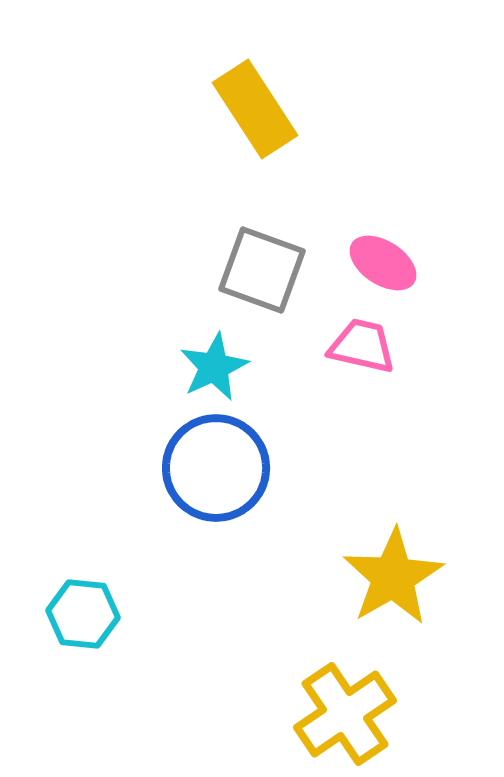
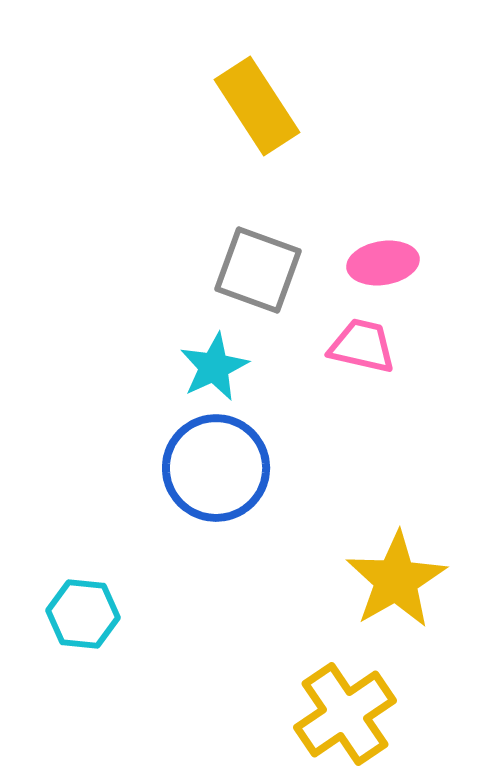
yellow rectangle: moved 2 px right, 3 px up
pink ellipse: rotated 42 degrees counterclockwise
gray square: moved 4 px left
yellow star: moved 3 px right, 3 px down
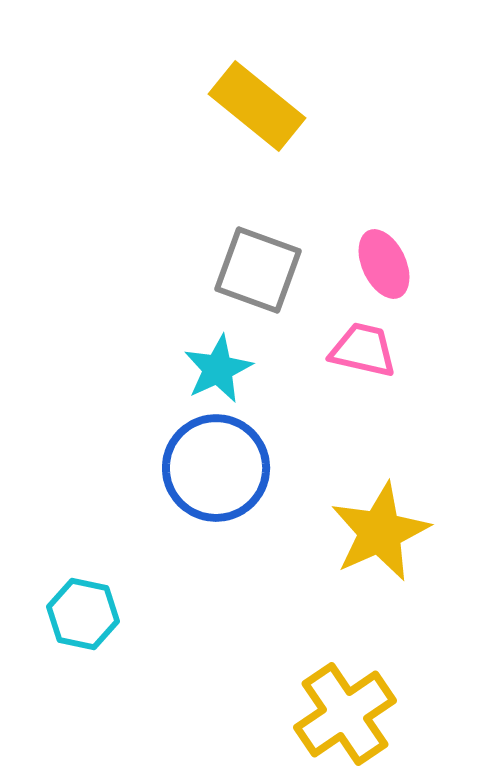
yellow rectangle: rotated 18 degrees counterclockwise
pink ellipse: moved 1 px right, 1 px down; rotated 74 degrees clockwise
pink trapezoid: moved 1 px right, 4 px down
cyan star: moved 4 px right, 2 px down
yellow star: moved 16 px left, 48 px up; rotated 6 degrees clockwise
cyan hexagon: rotated 6 degrees clockwise
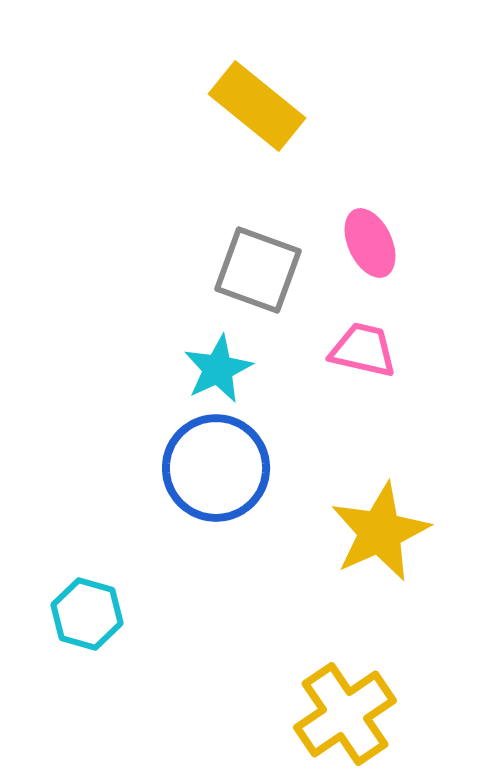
pink ellipse: moved 14 px left, 21 px up
cyan hexagon: moved 4 px right; rotated 4 degrees clockwise
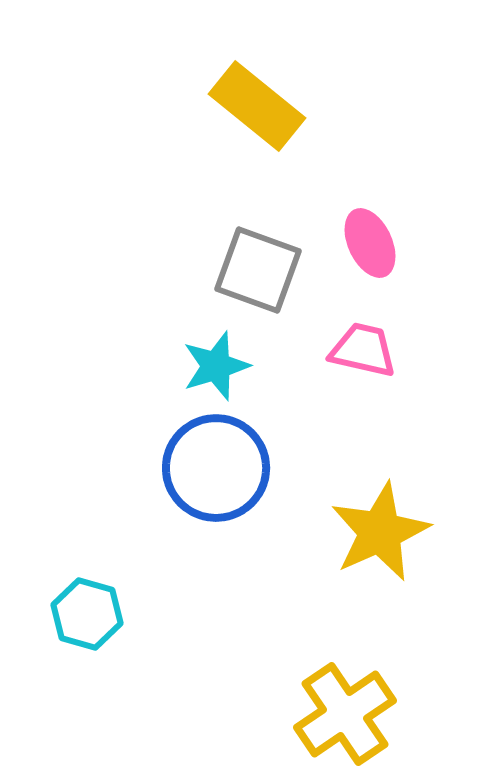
cyan star: moved 2 px left, 3 px up; rotated 8 degrees clockwise
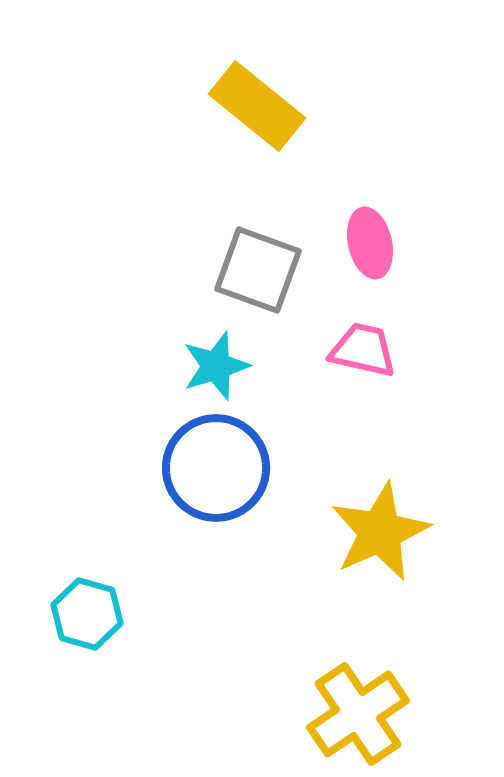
pink ellipse: rotated 12 degrees clockwise
yellow cross: moved 13 px right
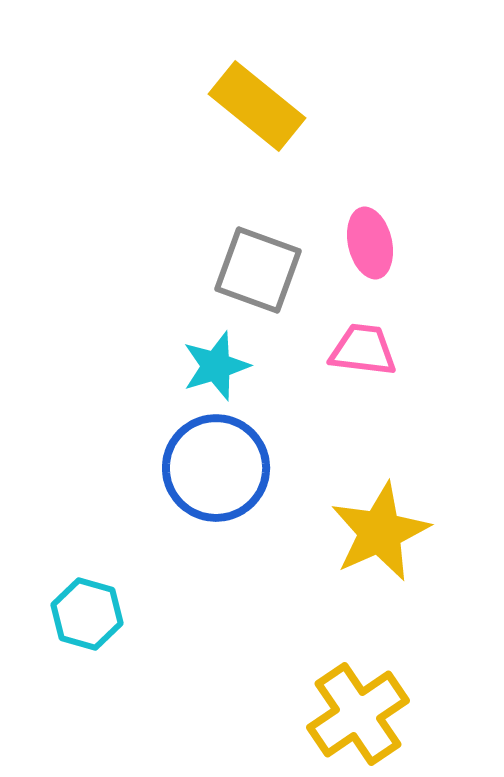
pink trapezoid: rotated 6 degrees counterclockwise
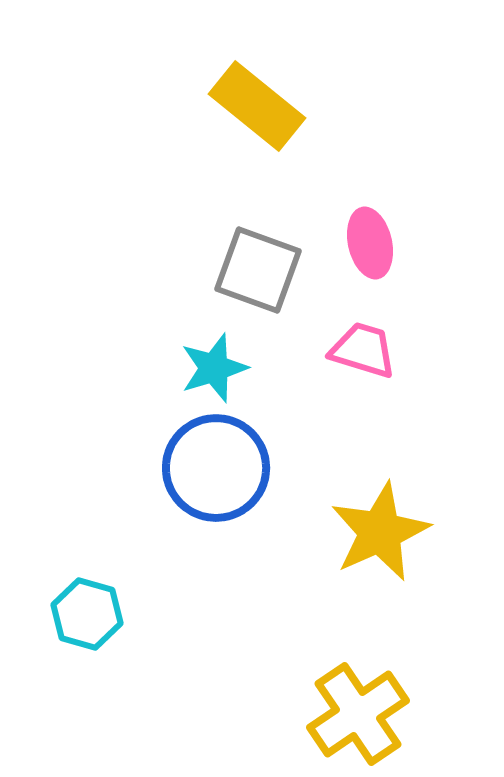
pink trapezoid: rotated 10 degrees clockwise
cyan star: moved 2 px left, 2 px down
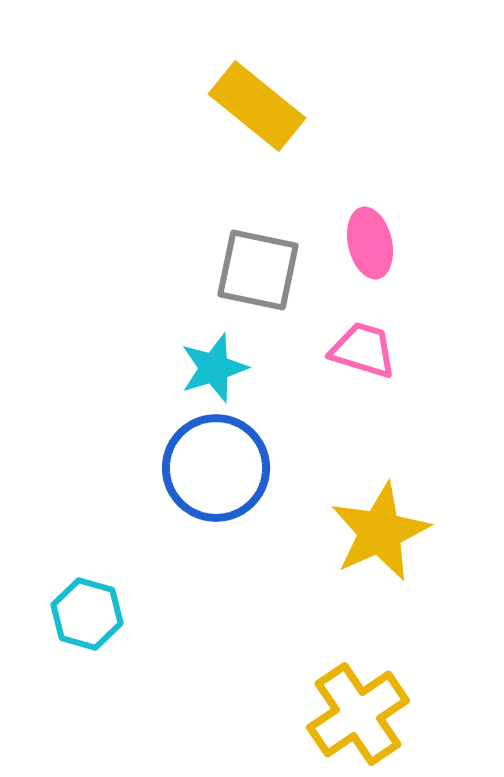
gray square: rotated 8 degrees counterclockwise
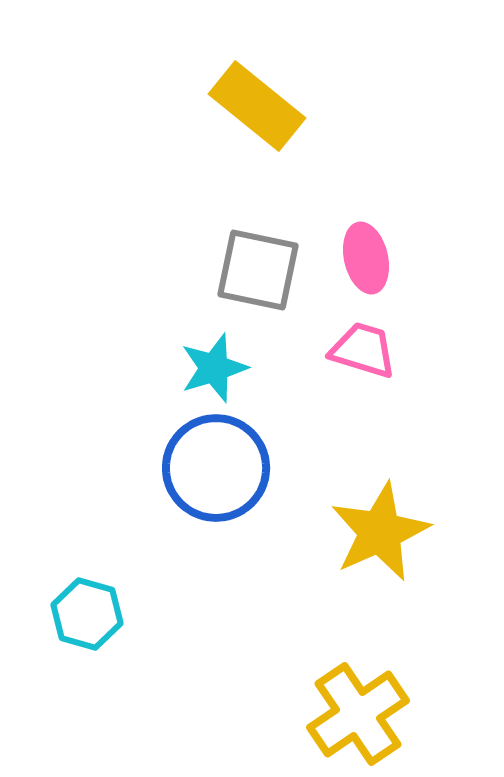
pink ellipse: moved 4 px left, 15 px down
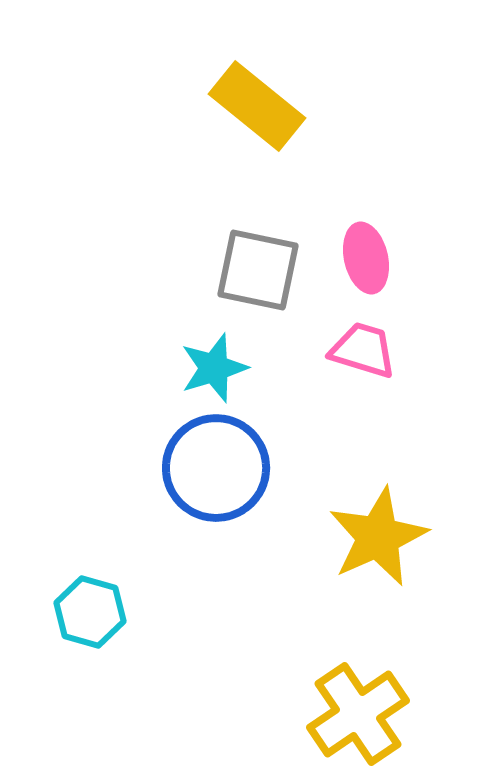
yellow star: moved 2 px left, 5 px down
cyan hexagon: moved 3 px right, 2 px up
